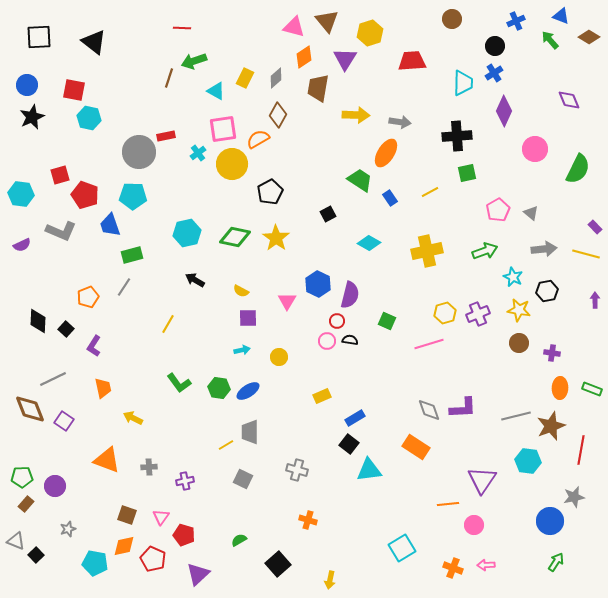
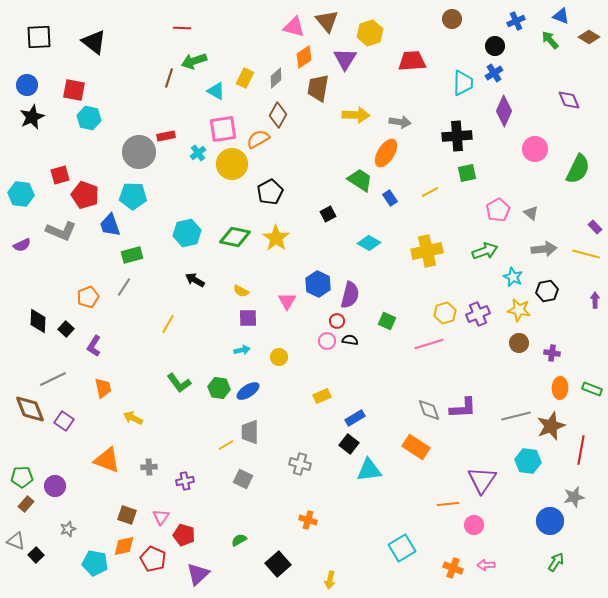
gray cross at (297, 470): moved 3 px right, 6 px up
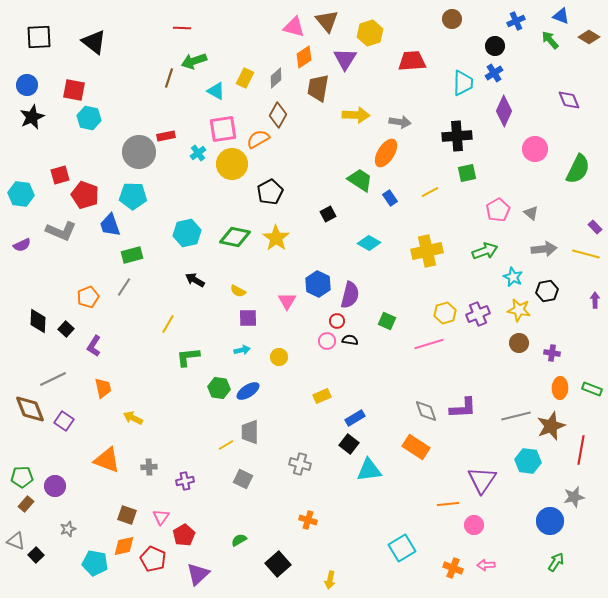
yellow semicircle at (241, 291): moved 3 px left
green L-shape at (179, 383): moved 9 px right, 26 px up; rotated 120 degrees clockwise
gray diamond at (429, 410): moved 3 px left, 1 px down
red pentagon at (184, 535): rotated 25 degrees clockwise
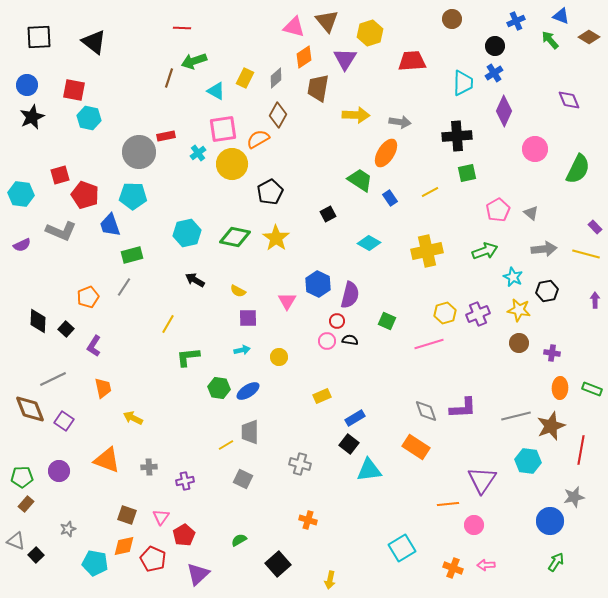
purple circle at (55, 486): moved 4 px right, 15 px up
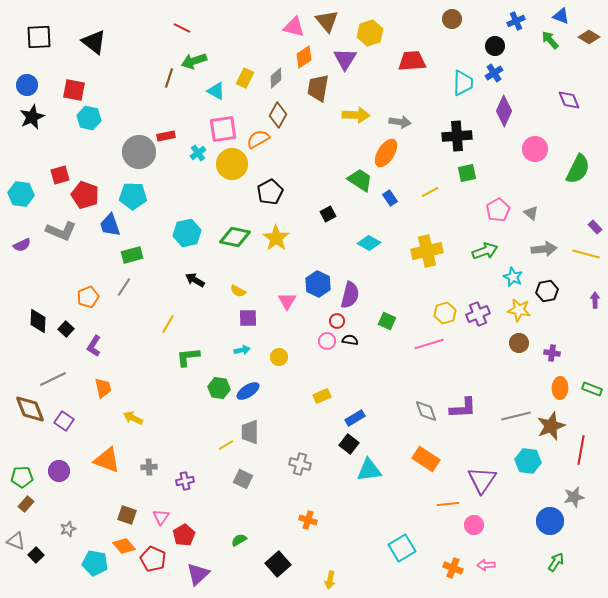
red line at (182, 28): rotated 24 degrees clockwise
orange rectangle at (416, 447): moved 10 px right, 12 px down
orange diamond at (124, 546): rotated 60 degrees clockwise
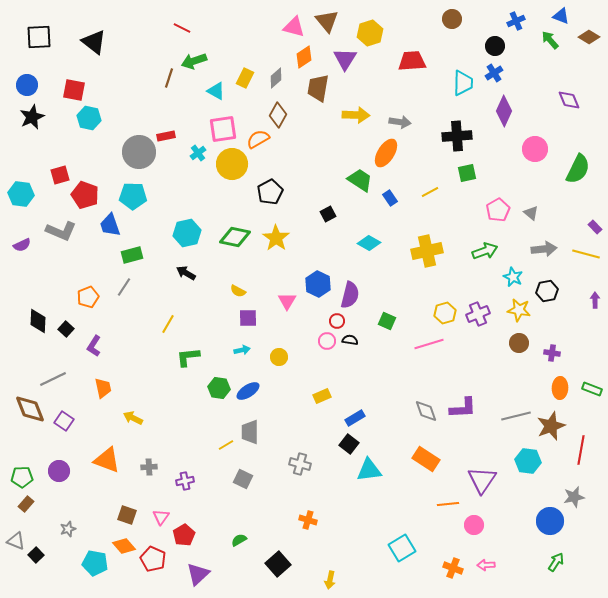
black arrow at (195, 280): moved 9 px left, 7 px up
